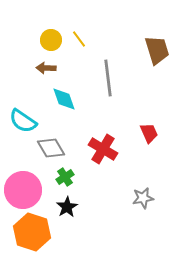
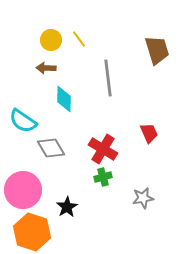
cyan diamond: rotated 20 degrees clockwise
green cross: moved 38 px right; rotated 18 degrees clockwise
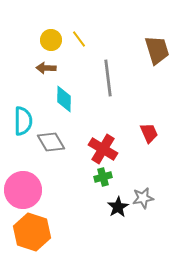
cyan semicircle: rotated 124 degrees counterclockwise
gray diamond: moved 6 px up
black star: moved 51 px right
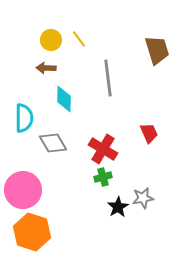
cyan semicircle: moved 1 px right, 3 px up
gray diamond: moved 2 px right, 1 px down
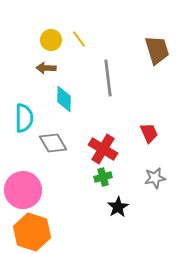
gray star: moved 12 px right, 20 px up
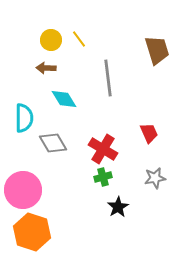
cyan diamond: rotated 32 degrees counterclockwise
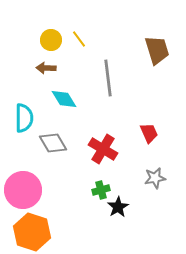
green cross: moved 2 px left, 13 px down
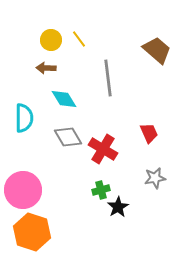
brown trapezoid: rotated 32 degrees counterclockwise
gray diamond: moved 15 px right, 6 px up
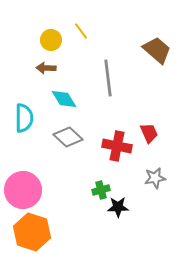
yellow line: moved 2 px right, 8 px up
gray diamond: rotated 16 degrees counterclockwise
red cross: moved 14 px right, 3 px up; rotated 20 degrees counterclockwise
black star: rotated 30 degrees clockwise
